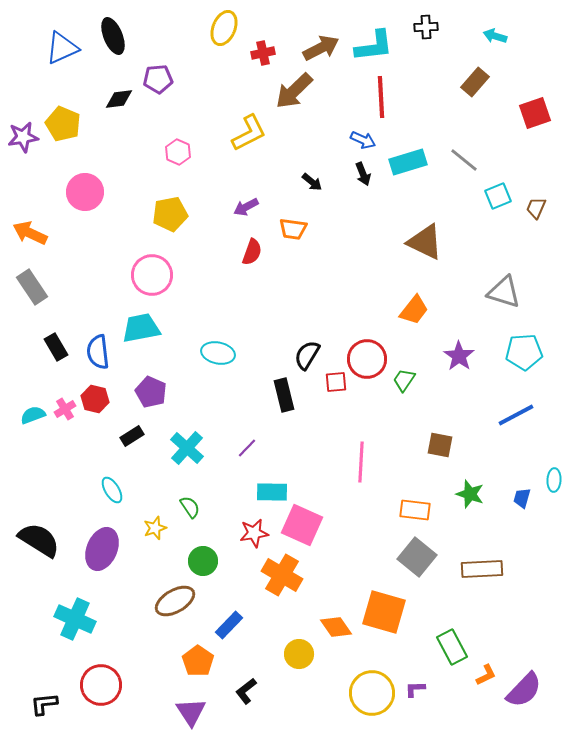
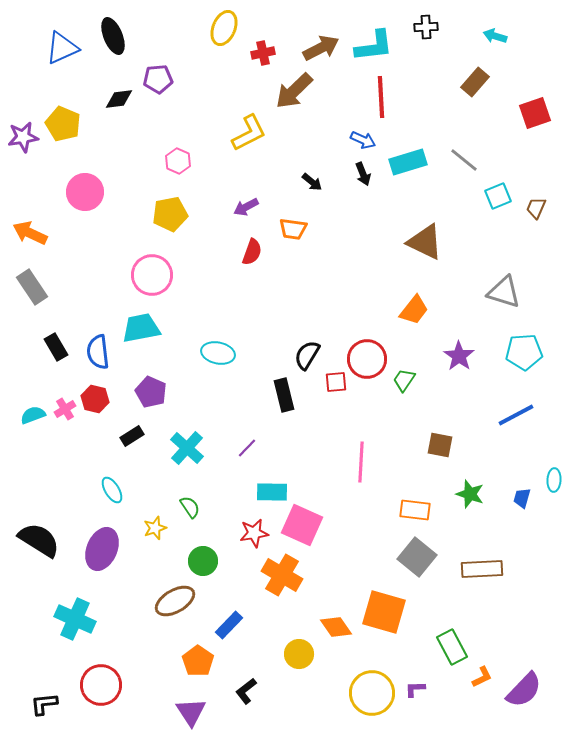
pink hexagon at (178, 152): moved 9 px down
orange L-shape at (486, 675): moved 4 px left, 2 px down
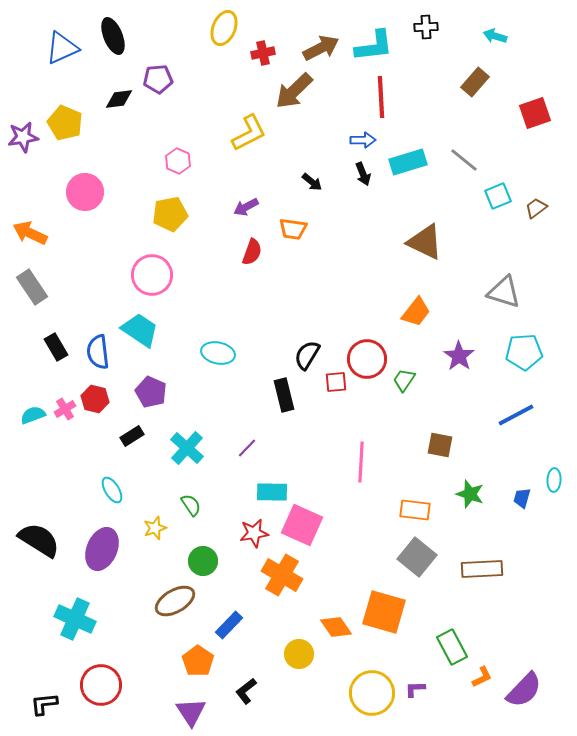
yellow pentagon at (63, 124): moved 2 px right, 1 px up
blue arrow at (363, 140): rotated 25 degrees counterclockwise
brown trapezoid at (536, 208): rotated 30 degrees clockwise
orange trapezoid at (414, 310): moved 2 px right, 2 px down
cyan trapezoid at (141, 328): moved 1 px left, 2 px down; rotated 45 degrees clockwise
green semicircle at (190, 507): moved 1 px right, 2 px up
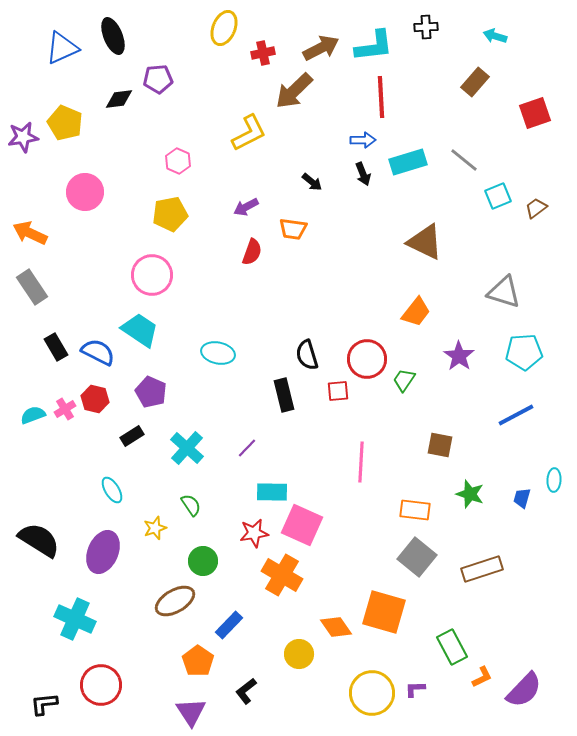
blue semicircle at (98, 352): rotated 124 degrees clockwise
black semicircle at (307, 355): rotated 48 degrees counterclockwise
red square at (336, 382): moved 2 px right, 9 px down
purple ellipse at (102, 549): moved 1 px right, 3 px down
brown rectangle at (482, 569): rotated 15 degrees counterclockwise
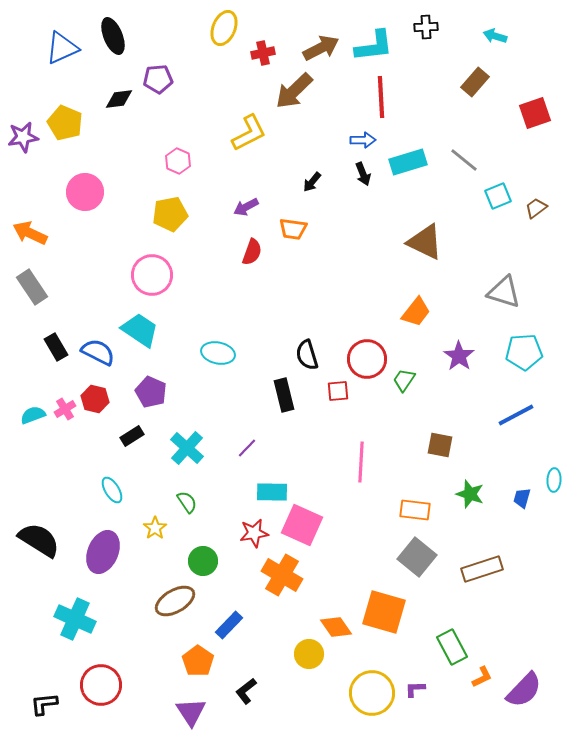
black arrow at (312, 182): rotated 90 degrees clockwise
green semicircle at (191, 505): moved 4 px left, 3 px up
yellow star at (155, 528): rotated 15 degrees counterclockwise
yellow circle at (299, 654): moved 10 px right
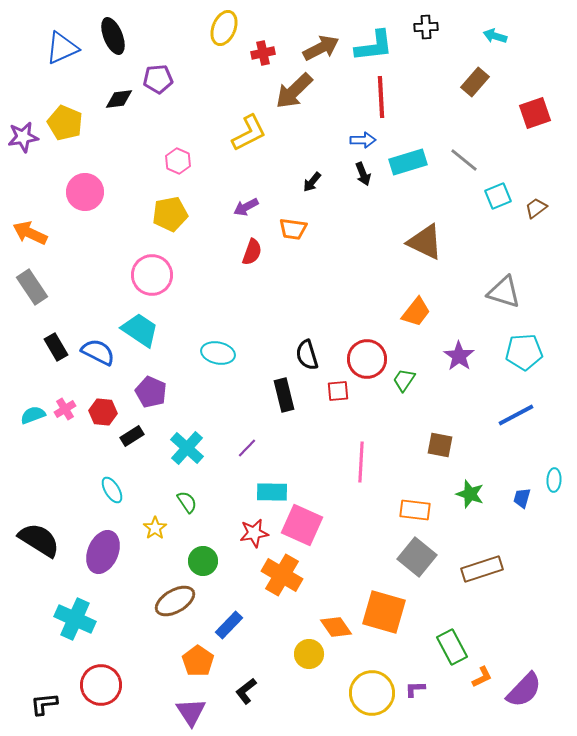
red hexagon at (95, 399): moved 8 px right, 13 px down; rotated 8 degrees counterclockwise
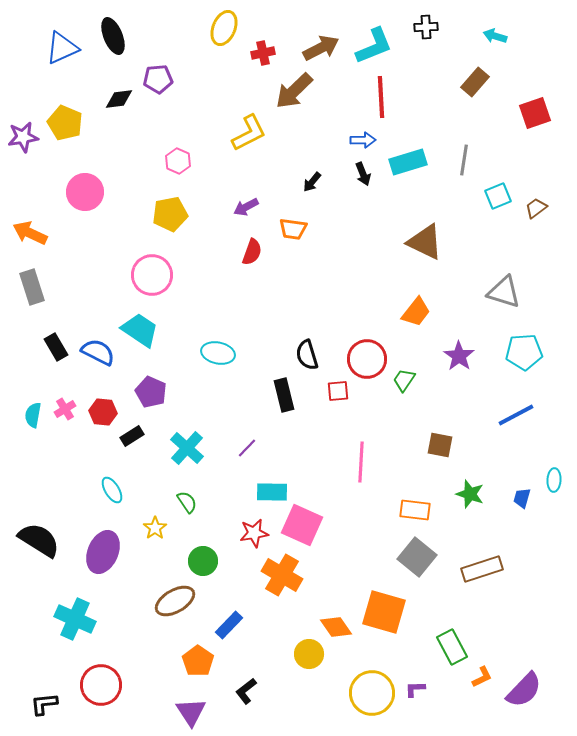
cyan L-shape at (374, 46): rotated 15 degrees counterclockwise
gray line at (464, 160): rotated 60 degrees clockwise
gray rectangle at (32, 287): rotated 16 degrees clockwise
cyan semicircle at (33, 415): rotated 60 degrees counterclockwise
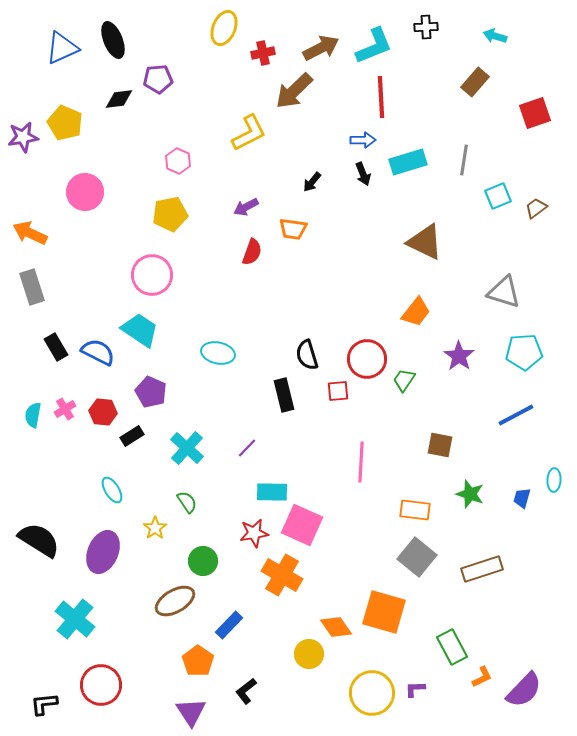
black ellipse at (113, 36): moved 4 px down
cyan cross at (75, 619): rotated 15 degrees clockwise
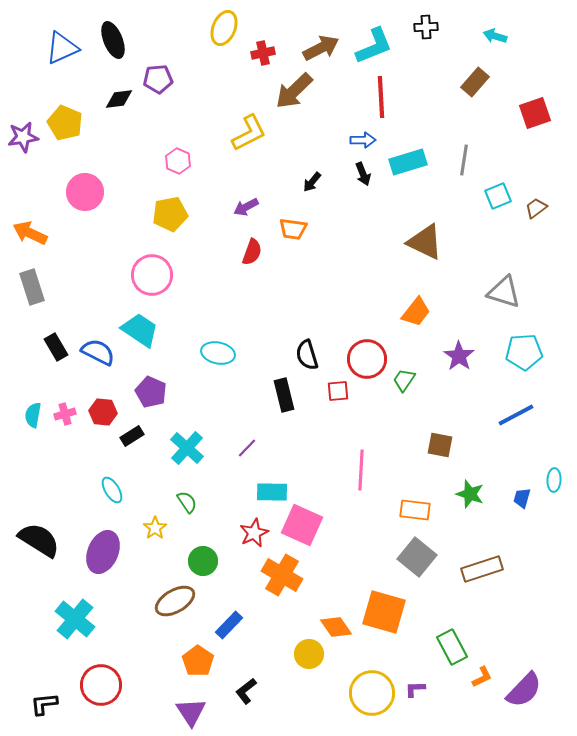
pink cross at (65, 409): moved 5 px down; rotated 15 degrees clockwise
pink line at (361, 462): moved 8 px down
red star at (254, 533): rotated 16 degrees counterclockwise
